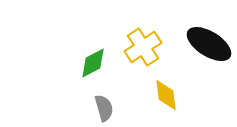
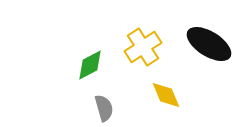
green diamond: moved 3 px left, 2 px down
yellow diamond: rotated 16 degrees counterclockwise
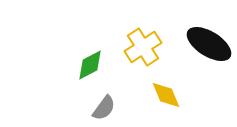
gray semicircle: rotated 52 degrees clockwise
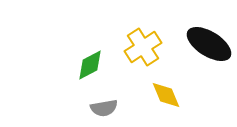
gray semicircle: rotated 44 degrees clockwise
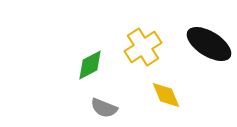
gray semicircle: rotated 32 degrees clockwise
